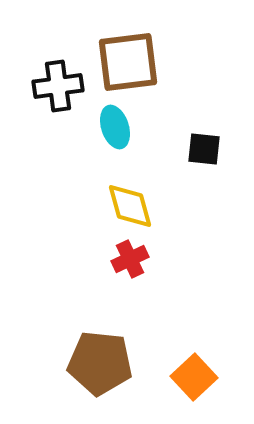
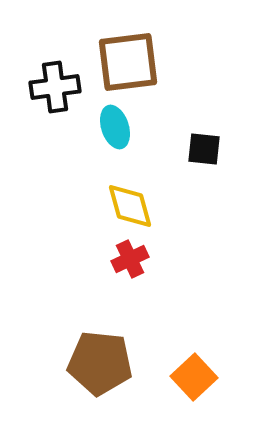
black cross: moved 3 px left, 1 px down
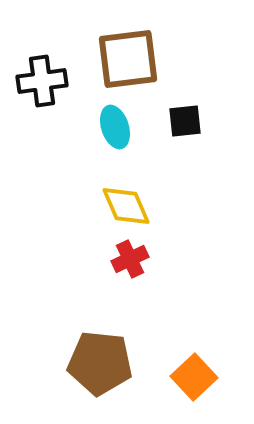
brown square: moved 3 px up
black cross: moved 13 px left, 6 px up
black square: moved 19 px left, 28 px up; rotated 12 degrees counterclockwise
yellow diamond: moved 4 px left; rotated 8 degrees counterclockwise
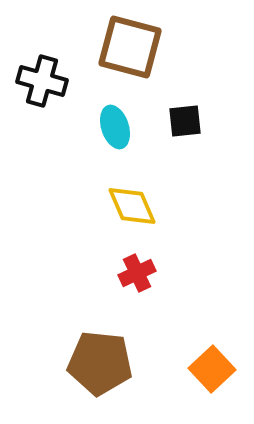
brown square: moved 2 px right, 12 px up; rotated 22 degrees clockwise
black cross: rotated 24 degrees clockwise
yellow diamond: moved 6 px right
red cross: moved 7 px right, 14 px down
orange square: moved 18 px right, 8 px up
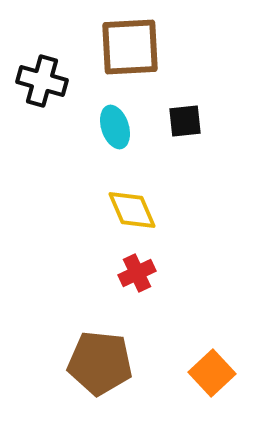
brown square: rotated 18 degrees counterclockwise
yellow diamond: moved 4 px down
orange square: moved 4 px down
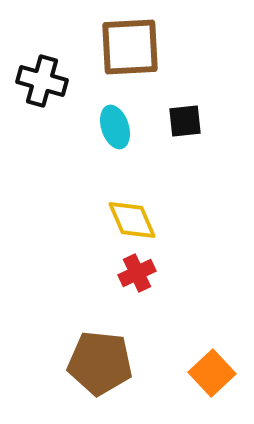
yellow diamond: moved 10 px down
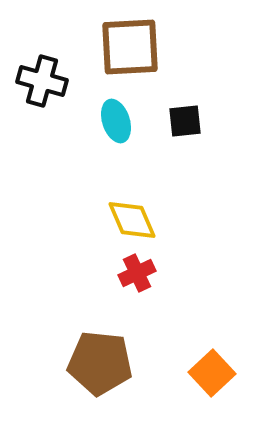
cyan ellipse: moved 1 px right, 6 px up
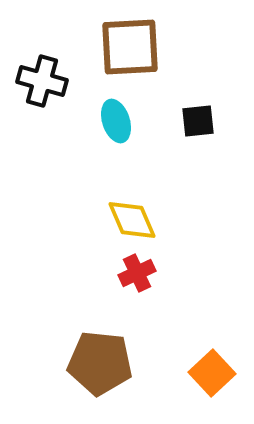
black square: moved 13 px right
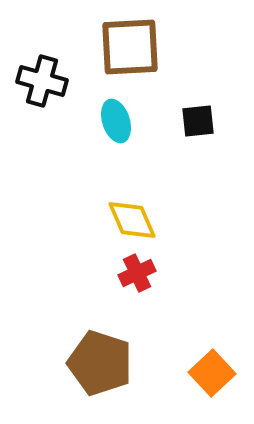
brown pentagon: rotated 12 degrees clockwise
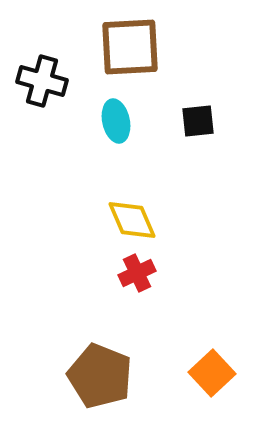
cyan ellipse: rotated 6 degrees clockwise
brown pentagon: moved 13 px down; rotated 4 degrees clockwise
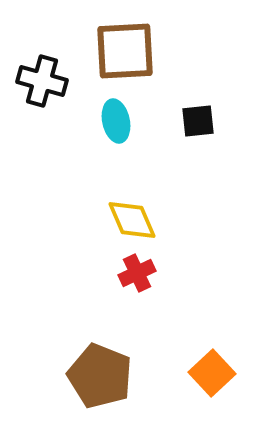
brown square: moved 5 px left, 4 px down
